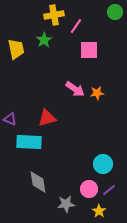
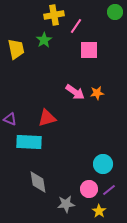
pink arrow: moved 3 px down
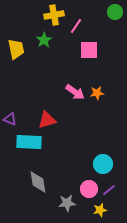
red triangle: moved 2 px down
gray star: moved 1 px right, 1 px up
yellow star: moved 1 px right, 1 px up; rotated 24 degrees clockwise
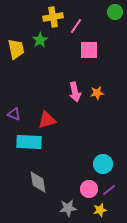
yellow cross: moved 1 px left, 2 px down
green star: moved 4 px left
pink arrow: rotated 42 degrees clockwise
purple triangle: moved 4 px right, 5 px up
gray star: moved 1 px right, 5 px down
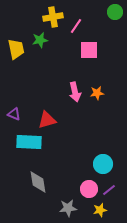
green star: rotated 21 degrees clockwise
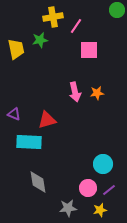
green circle: moved 2 px right, 2 px up
pink circle: moved 1 px left, 1 px up
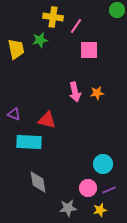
yellow cross: rotated 18 degrees clockwise
red triangle: rotated 30 degrees clockwise
purple line: rotated 16 degrees clockwise
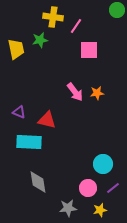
pink arrow: rotated 24 degrees counterclockwise
purple triangle: moved 5 px right, 2 px up
purple line: moved 4 px right, 2 px up; rotated 16 degrees counterclockwise
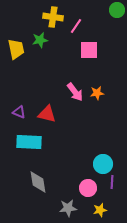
red triangle: moved 6 px up
purple line: moved 1 px left, 6 px up; rotated 48 degrees counterclockwise
